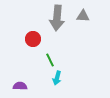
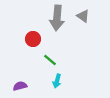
gray triangle: rotated 32 degrees clockwise
green line: rotated 24 degrees counterclockwise
cyan arrow: moved 3 px down
purple semicircle: rotated 16 degrees counterclockwise
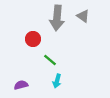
purple semicircle: moved 1 px right, 1 px up
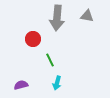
gray triangle: moved 4 px right; rotated 24 degrees counterclockwise
green line: rotated 24 degrees clockwise
cyan arrow: moved 2 px down
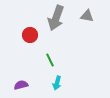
gray arrow: moved 1 px left; rotated 15 degrees clockwise
red circle: moved 3 px left, 4 px up
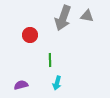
gray arrow: moved 7 px right
green line: rotated 24 degrees clockwise
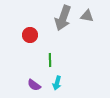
purple semicircle: moved 13 px right; rotated 128 degrees counterclockwise
